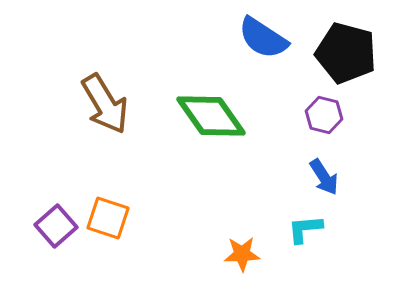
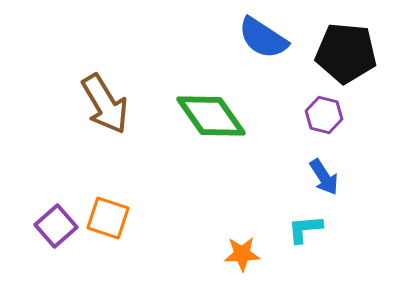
black pentagon: rotated 10 degrees counterclockwise
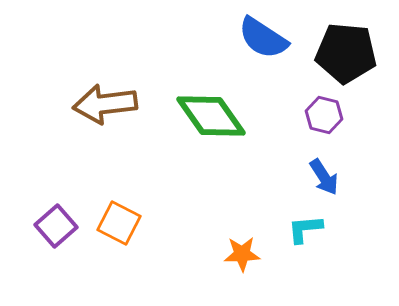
brown arrow: rotated 114 degrees clockwise
orange square: moved 11 px right, 5 px down; rotated 9 degrees clockwise
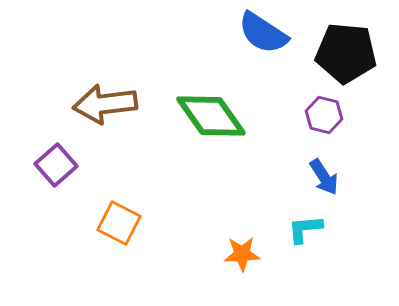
blue semicircle: moved 5 px up
purple square: moved 61 px up
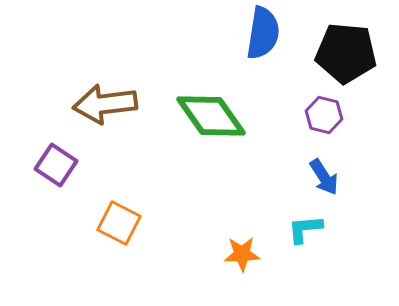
blue semicircle: rotated 114 degrees counterclockwise
purple square: rotated 15 degrees counterclockwise
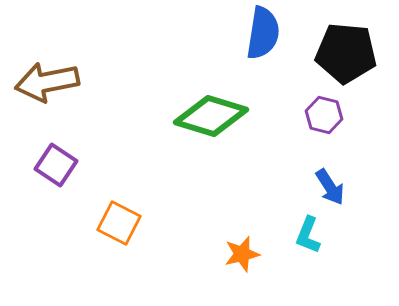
brown arrow: moved 58 px left, 22 px up; rotated 4 degrees counterclockwise
green diamond: rotated 38 degrees counterclockwise
blue arrow: moved 6 px right, 10 px down
cyan L-shape: moved 3 px right, 6 px down; rotated 63 degrees counterclockwise
orange star: rotated 12 degrees counterclockwise
